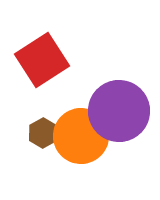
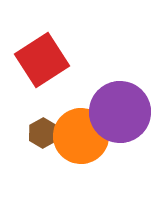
purple circle: moved 1 px right, 1 px down
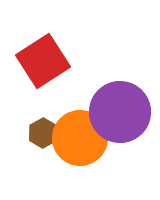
red square: moved 1 px right, 1 px down
orange circle: moved 1 px left, 2 px down
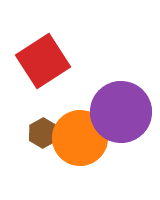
purple circle: moved 1 px right
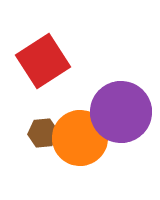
brown hexagon: rotated 24 degrees clockwise
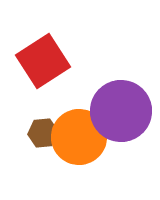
purple circle: moved 1 px up
orange circle: moved 1 px left, 1 px up
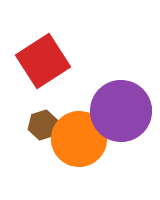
brown hexagon: moved 8 px up; rotated 12 degrees counterclockwise
orange circle: moved 2 px down
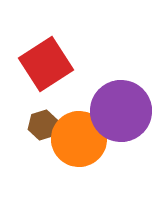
red square: moved 3 px right, 3 px down
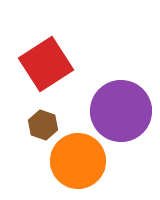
brown hexagon: rotated 24 degrees counterclockwise
orange circle: moved 1 px left, 22 px down
